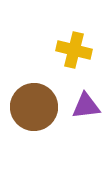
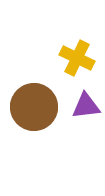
yellow cross: moved 3 px right, 8 px down; rotated 12 degrees clockwise
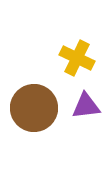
brown circle: moved 1 px down
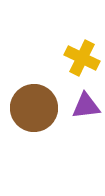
yellow cross: moved 5 px right
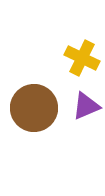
purple triangle: rotated 16 degrees counterclockwise
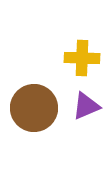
yellow cross: rotated 24 degrees counterclockwise
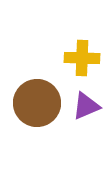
brown circle: moved 3 px right, 5 px up
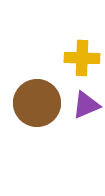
purple triangle: moved 1 px up
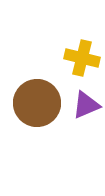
yellow cross: rotated 12 degrees clockwise
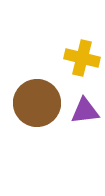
purple triangle: moved 1 px left, 6 px down; rotated 16 degrees clockwise
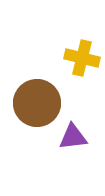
purple triangle: moved 12 px left, 26 px down
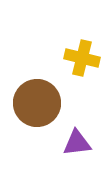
purple triangle: moved 4 px right, 6 px down
